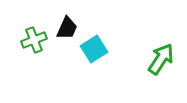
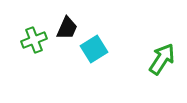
green arrow: moved 1 px right
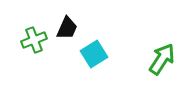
cyan square: moved 5 px down
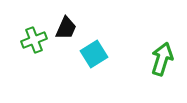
black trapezoid: moved 1 px left
green arrow: rotated 16 degrees counterclockwise
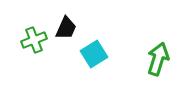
green arrow: moved 4 px left
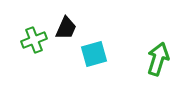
cyan square: rotated 16 degrees clockwise
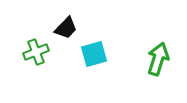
black trapezoid: rotated 20 degrees clockwise
green cross: moved 2 px right, 12 px down
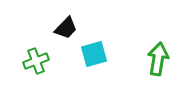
green cross: moved 9 px down
green arrow: rotated 8 degrees counterclockwise
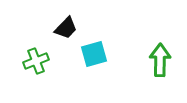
green arrow: moved 2 px right, 1 px down; rotated 8 degrees counterclockwise
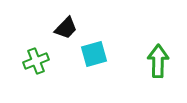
green arrow: moved 2 px left, 1 px down
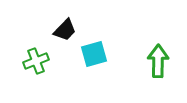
black trapezoid: moved 1 px left, 2 px down
